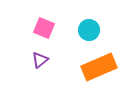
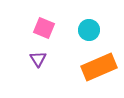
purple triangle: moved 2 px left, 1 px up; rotated 24 degrees counterclockwise
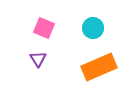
cyan circle: moved 4 px right, 2 px up
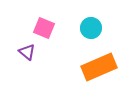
cyan circle: moved 2 px left
purple triangle: moved 11 px left, 7 px up; rotated 18 degrees counterclockwise
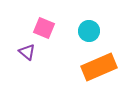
cyan circle: moved 2 px left, 3 px down
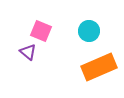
pink square: moved 3 px left, 3 px down
purple triangle: moved 1 px right
